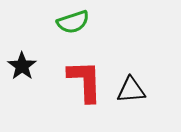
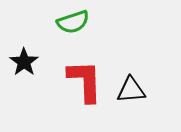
black star: moved 2 px right, 4 px up
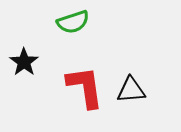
red L-shape: moved 6 px down; rotated 6 degrees counterclockwise
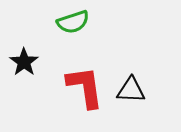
black triangle: rotated 8 degrees clockwise
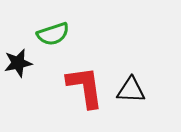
green semicircle: moved 20 px left, 12 px down
black star: moved 6 px left, 1 px down; rotated 24 degrees clockwise
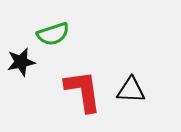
black star: moved 3 px right, 1 px up
red L-shape: moved 2 px left, 4 px down
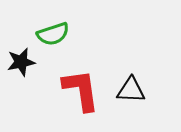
red L-shape: moved 2 px left, 1 px up
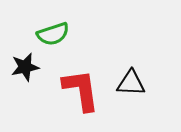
black star: moved 4 px right, 5 px down
black triangle: moved 7 px up
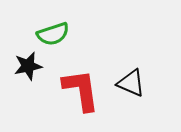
black star: moved 3 px right, 1 px up
black triangle: rotated 20 degrees clockwise
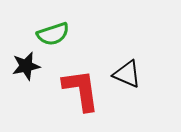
black star: moved 2 px left
black triangle: moved 4 px left, 9 px up
